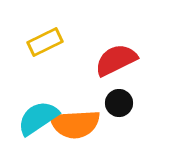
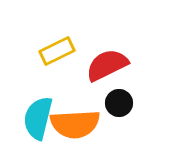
yellow rectangle: moved 12 px right, 9 px down
red semicircle: moved 9 px left, 5 px down
cyan semicircle: rotated 42 degrees counterclockwise
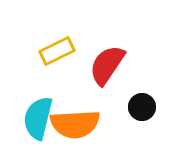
red semicircle: rotated 30 degrees counterclockwise
black circle: moved 23 px right, 4 px down
